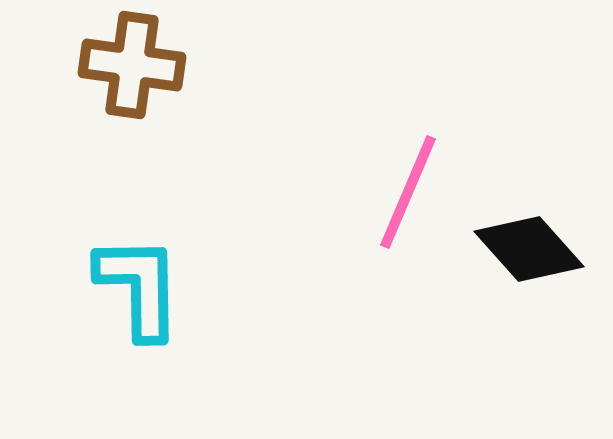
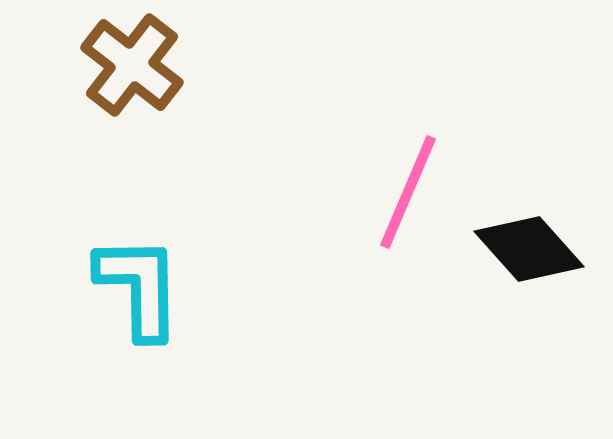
brown cross: rotated 30 degrees clockwise
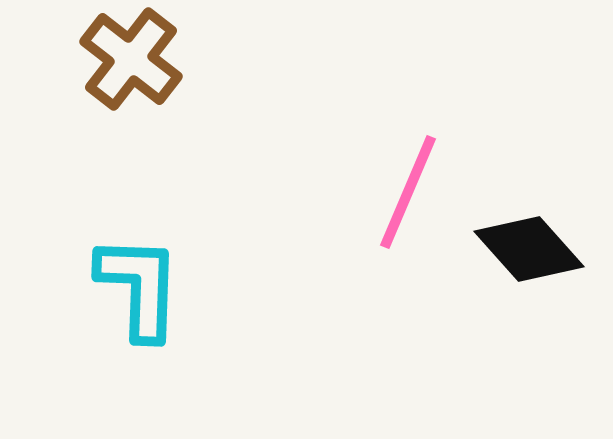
brown cross: moved 1 px left, 6 px up
cyan L-shape: rotated 3 degrees clockwise
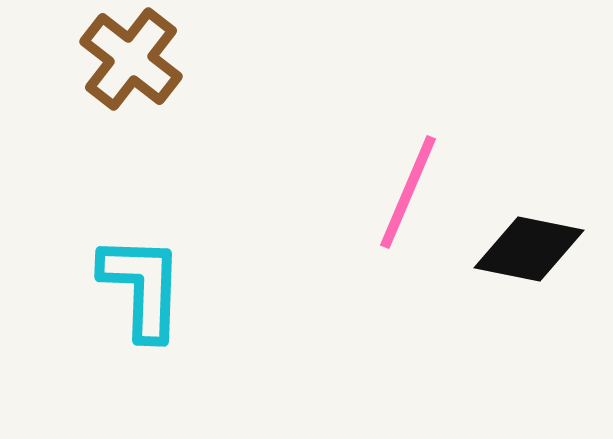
black diamond: rotated 37 degrees counterclockwise
cyan L-shape: moved 3 px right
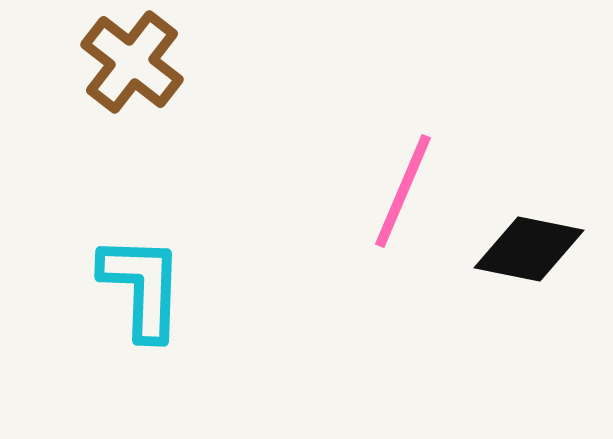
brown cross: moved 1 px right, 3 px down
pink line: moved 5 px left, 1 px up
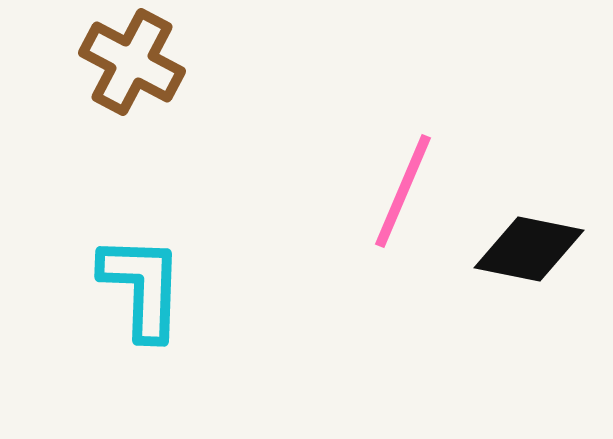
brown cross: rotated 10 degrees counterclockwise
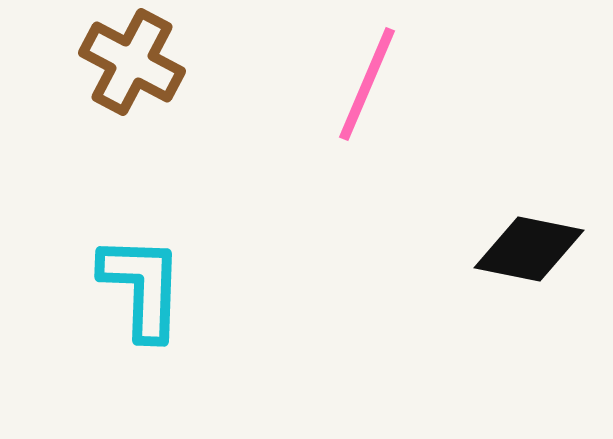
pink line: moved 36 px left, 107 px up
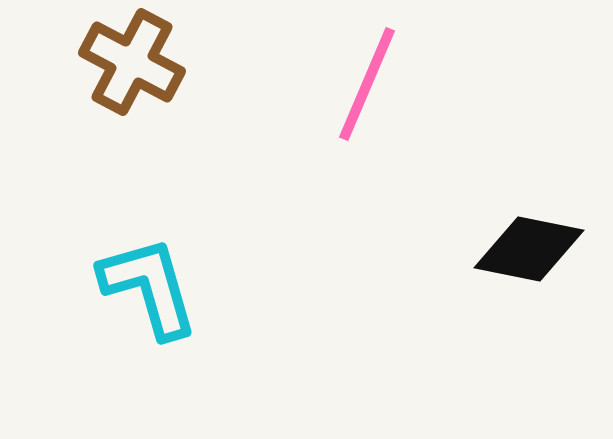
cyan L-shape: moved 7 px right; rotated 18 degrees counterclockwise
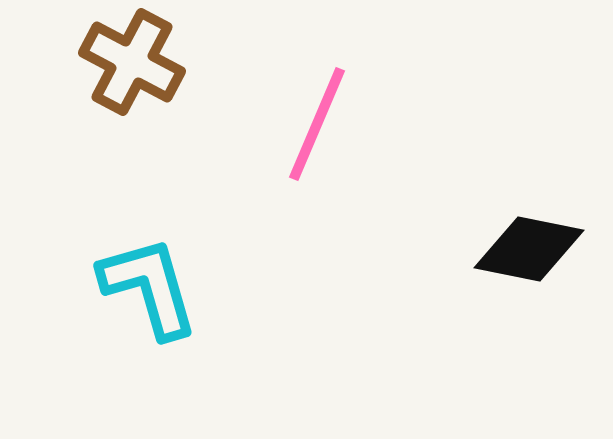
pink line: moved 50 px left, 40 px down
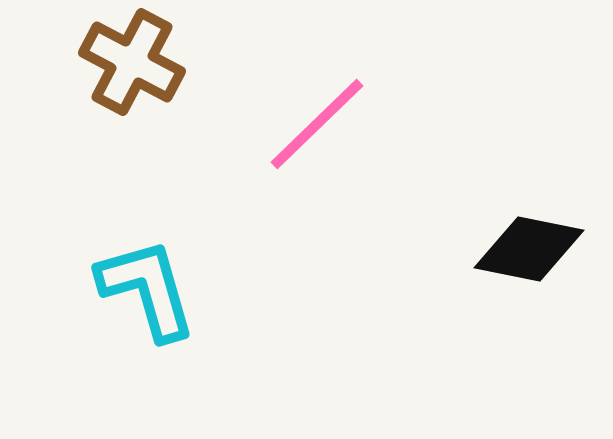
pink line: rotated 23 degrees clockwise
cyan L-shape: moved 2 px left, 2 px down
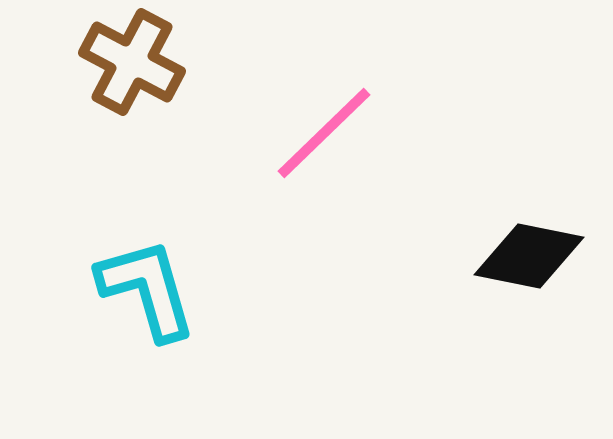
pink line: moved 7 px right, 9 px down
black diamond: moved 7 px down
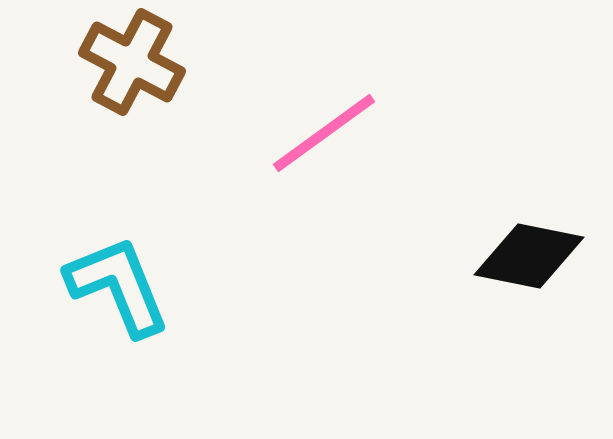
pink line: rotated 8 degrees clockwise
cyan L-shape: moved 29 px left, 3 px up; rotated 6 degrees counterclockwise
